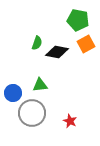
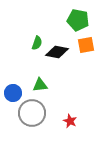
orange square: moved 1 px down; rotated 18 degrees clockwise
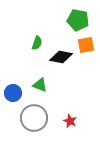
black diamond: moved 4 px right, 5 px down
green triangle: rotated 28 degrees clockwise
gray circle: moved 2 px right, 5 px down
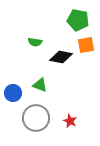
green semicircle: moved 2 px left, 1 px up; rotated 80 degrees clockwise
gray circle: moved 2 px right
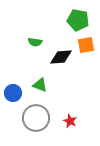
black diamond: rotated 15 degrees counterclockwise
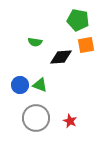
blue circle: moved 7 px right, 8 px up
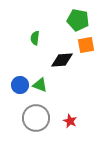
green semicircle: moved 4 px up; rotated 88 degrees clockwise
black diamond: moved 1 px right, 3 px down
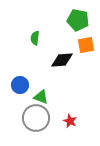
green triangle: moved 1 px right, 12 px down
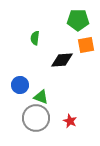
green pentagon: rotated 10 degrees counterclockwise
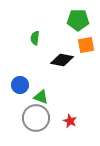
black diamond: rotated 15 degrees clockwise
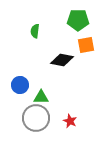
green semicircle: moved 7 px up
green triangle: rotated 21 degrees counterclockwise
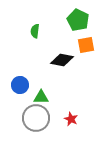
green pentagon: rotated 25 degrees clockwise
red star: moved 1 px right, 2 px up
